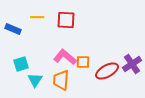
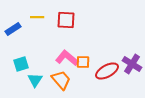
blue rectangle: rotated 56 degrees counterclockwise
pink L-shape: moved 2 px right, 1 px down
purple cross: rotated 24 degrees counterclockwise
orange trapezoid: rotated 135 degrees clockwise
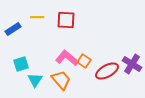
orange square: moved 1 px right, 1 px up; rotated 32 degrees clockwise
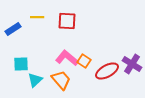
red square: moved 1 px right, 1 px down
cyan square: rotated 14 degrees clockwise
cyan triangle: rotated 14 degrees clockwise
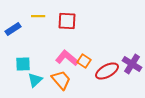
yellow line: moved 1 px right, 1 px up
cyan square: moved 2 px right
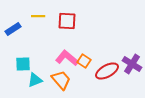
cyan triangle: rotated 21 degrees clockwise
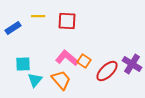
blue rectangle: moved 1 px up
red ellipse: rotated 15 degrees counterclockwise
cyan triangle: rotated 28 degrees counterclockwise
